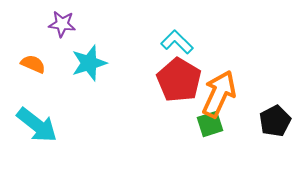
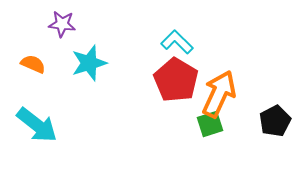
red pentagon: moved 3 px left
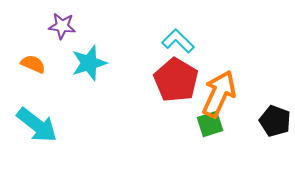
purple star: moved 2 px down
cyan L-shape: moved 1 px right, 1 px up
black pentagon: rotated 24 degrees counterclockwise
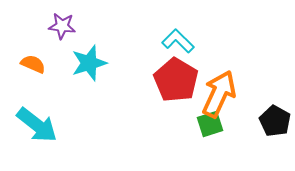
black pentagon: rotated 8 degrees clockwise
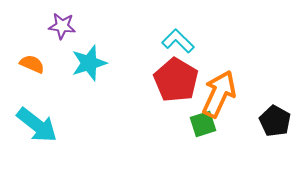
orange semicircle: moved 1 px left
green square: moved 7 px left
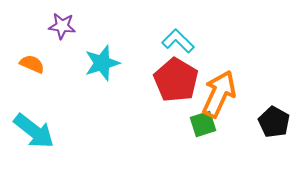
cyan star: moved 13 px right
black pentagon: moved 1 px left, 1 px down
cyan arrow: moved 3 px left, 6 px down
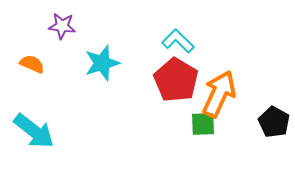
green square: rotated 16 degrees clockwise
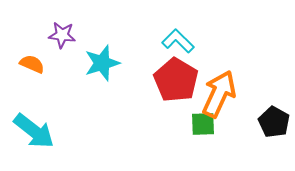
purple star: moved 9 px down
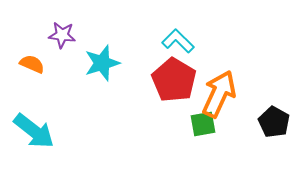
red pentagon: moved 2 px left
green square: rotated 8 degrees counterclockwise
